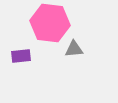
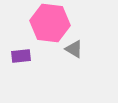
gray triangle: rotated 36 degrees clockwise
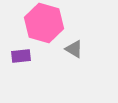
pink hexagon: moved 6 px left; rotated 9 degrees clockwise
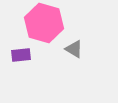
purple rectangle: moved 1 px up
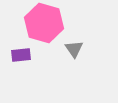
gray triangle: rotated 24 degrees clockwise
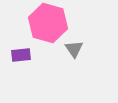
pink hexagon: moved 4 px right
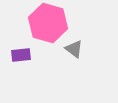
gray triangle: rotated 18 degrees counterclockwise
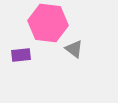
pink hexagon: rotated 9 degrees counterclockwise
